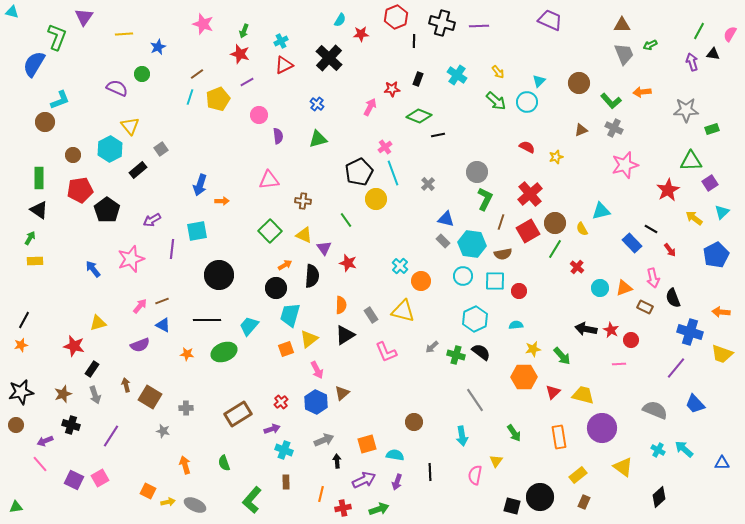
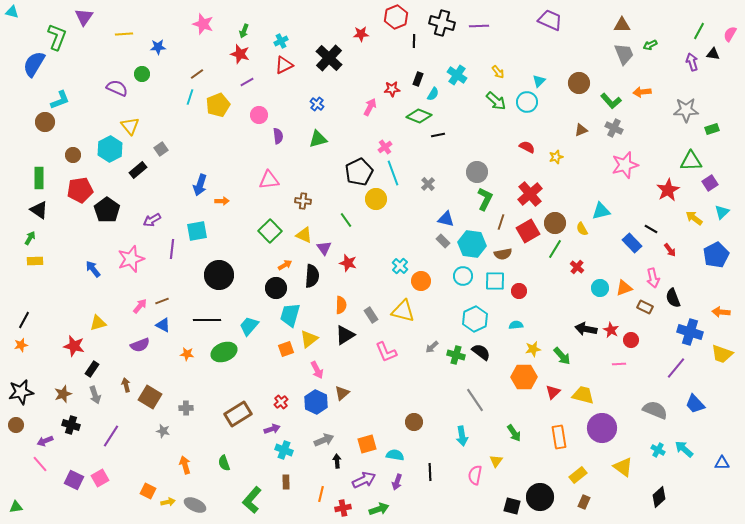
cyan semicircle at (340, 20): moved 93 px right, 74 px down
blue star at (158, 47): rotated 21 degrees clockwise
yellow pentagon at (218, 99): moved 6 px down
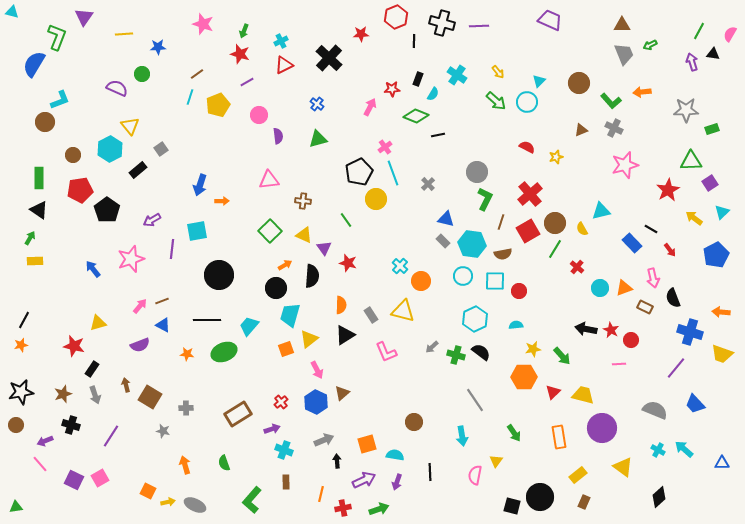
green diamond at (419, 116): moved 3 px left
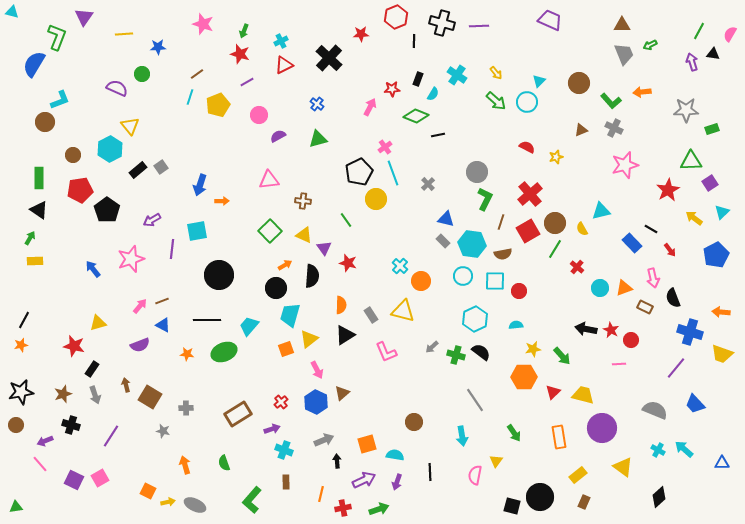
yellow arrow at (498, 72): moved 2 px left, 1 px down
purple semicircle at (278, 136): rotated 112 degrees counterclockwise
gray square at (161, 149): moved 18 px down
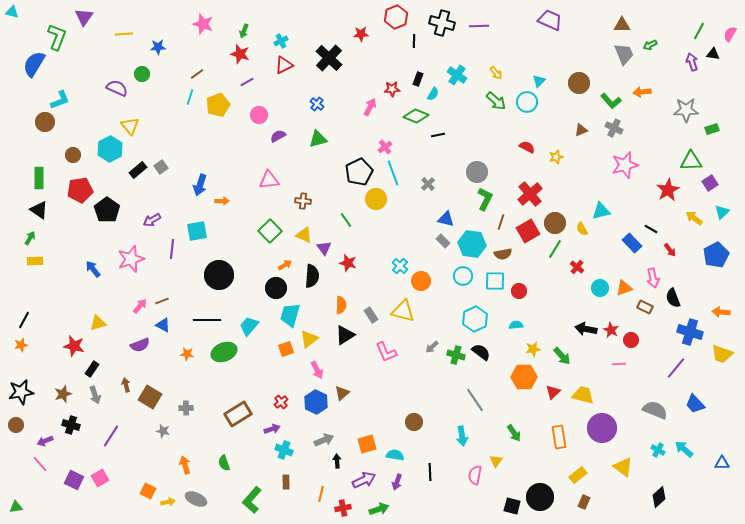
gray ellipse at (195, 505): moved 1 px right, 6 px up
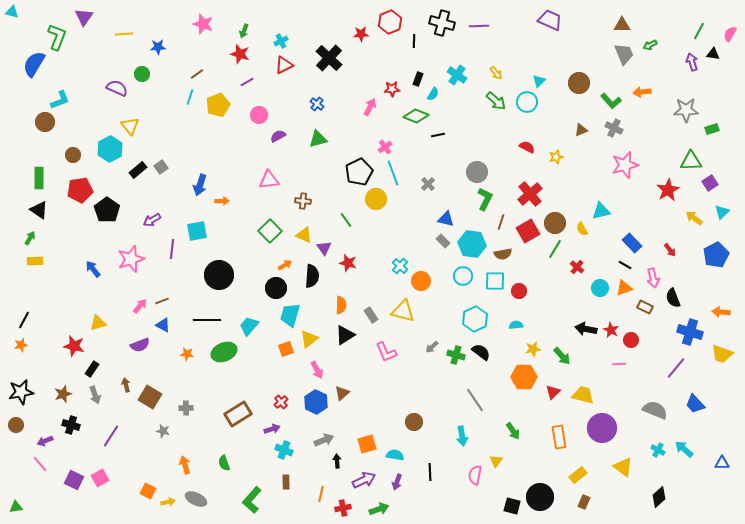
red hexagon at (396, 17): moved 6 px left, 5 px down
black line at (651, 229): moved 26 px left, 36 px down
green arrow at (514, 433): moved 1 px left, 2 px up
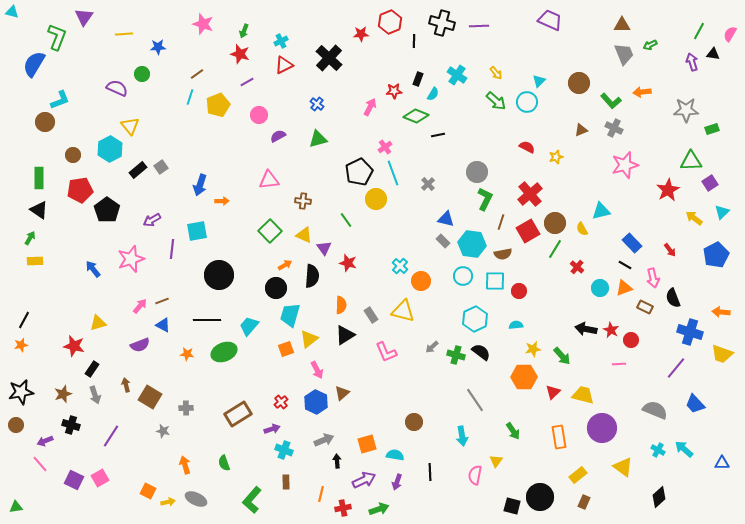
red star at (392, 89): moved 2 px right, 2 px down
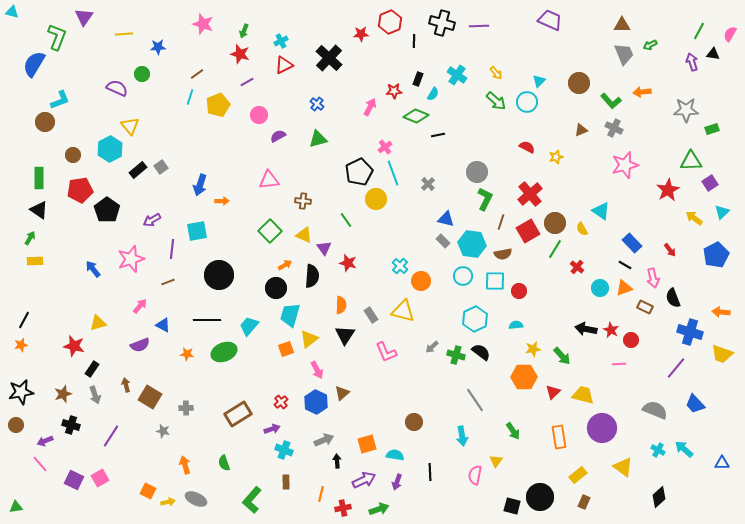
cyan triangle at (601, 211): rotated 48 degrees clockwise
brown line at (162, 301): moved 6 px right, 19 px up
black triangle at (345, 335): rotated 25 degrees counterclockwise
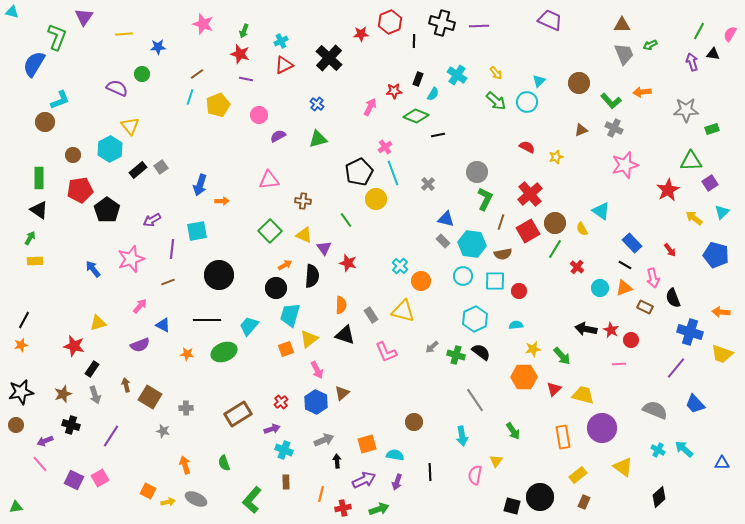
purple line at (247, 82): moved 1 px left, 3 px up; rotated 40 degrees clockwise
blue pentagon at (716, 255): rotated 30 degrees counterclockwise
black triangle at (345, 335): rotated 45 degrees counterclockwise
red triangle at (553, 392): moved 1 px right, 3 px up
orange rectangle at (559, 437): moved 4 px right
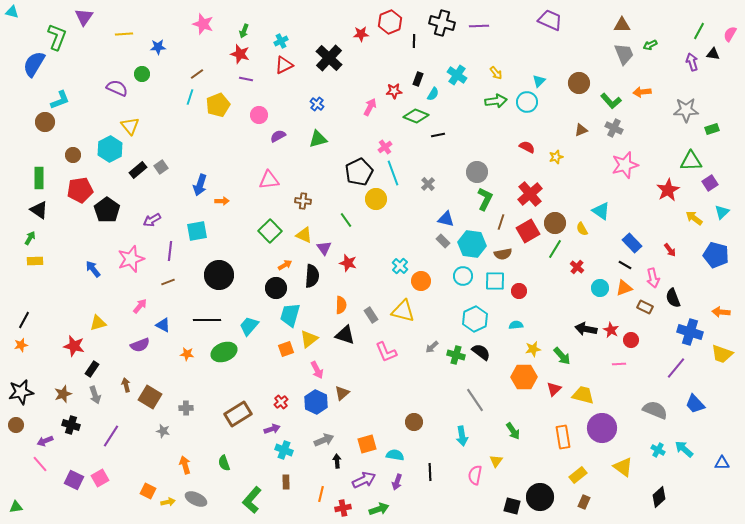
green arrow at (496, 101): rotated 50 degrees counterclockwise
purple line at (172, 249): moved 2 px left, 2 px down
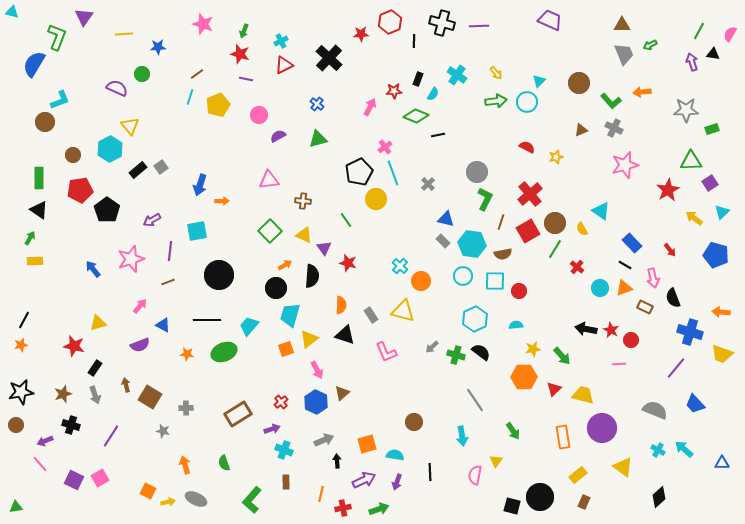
black rectangle at (92, 369): moved 3 px right, 1 px up
